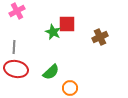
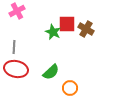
brown cross: moved 14 px left, 8 px up; rotated 35 degrees counterclockwise
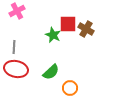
red square: moved 1 px right
green star: moved 3 px down
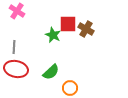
pink cross: rotated 28 degrees counterclockwise
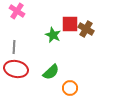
red square: moved 2 px right
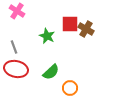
green star: moved 6 px left, 1 px down
gray line: rotated 24 degrees counterclockwise
